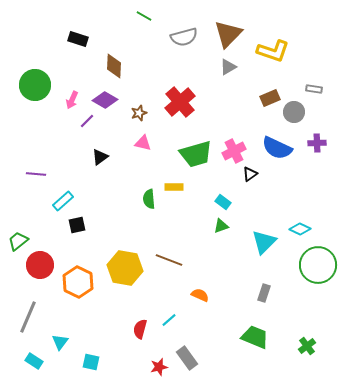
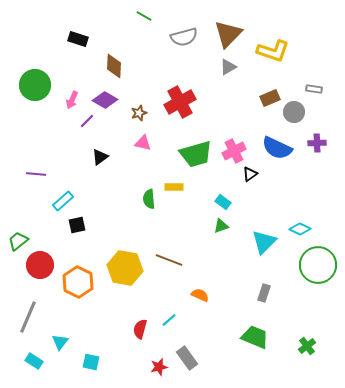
red cross at (180, 102): rotated 12 degrees clockwise
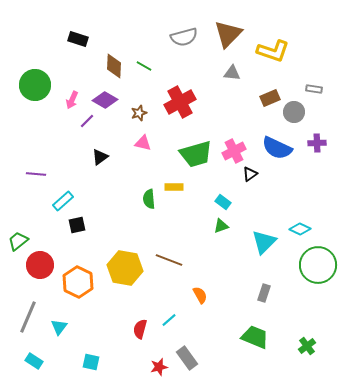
green line at (144, 16): moved 50 px down
gray triangle at (228, 67): moved 4 px right, 6 px down; rotated 36 degrees clockwise
orange semicircle at (200, 295): rotated 36 degrees clockwise
cyan triangle at (60, 342): moved 1 px left, 15 px up
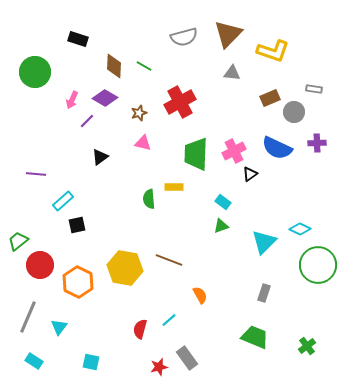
green circle at (35, 85): moved 13 px up
purple diamond at (105, 100): moved 2 px up
green trapezoid at (196, 154): rotated 108 degrees clockwise
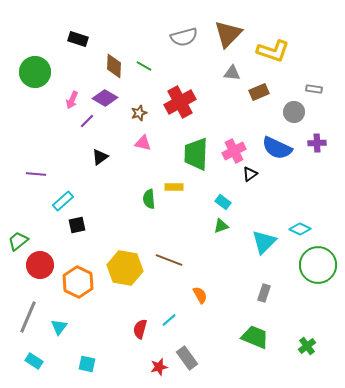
brown rectangle at (270, 98): moved 11 px left, 6 px up
cyan square at (91, 362): moved 4 px left, 2 px down
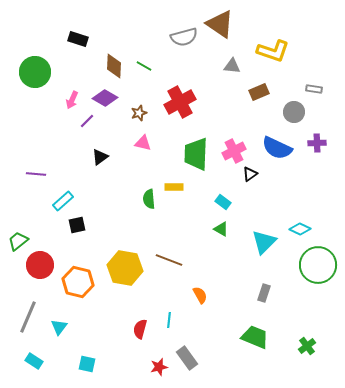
brown triangle at (228, 34): moved 8 px left, 10 px up; rotated 40 degrees counterclockwise
gray triangle at (232, 73): moved 7 px up
green triangle at (221, 226): moved 3 px down; rotated 49 degrees clockwise
orange hexagon at (78, 282): rotated 12 degrees counterclockwise
cyan line at (169, 320): rotated 42 degrees counterclockwise
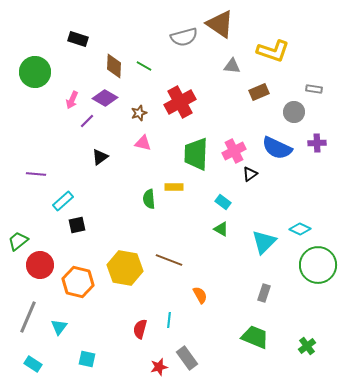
cyan rectangle at (34, 361): moved 1 px left, 3 px down
cyan square at (87, 364): moved 5 px up
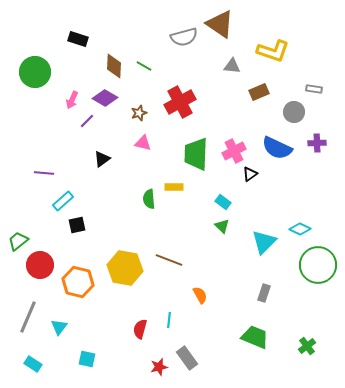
black triangle at (100, 157): moved 2 px right, 2 px down
purple line at (36, 174): moved 8 px right, 1 px up
green triangle at (221, 229): moved 1 px right, 3 px up; rotated 14 degrees clockwise
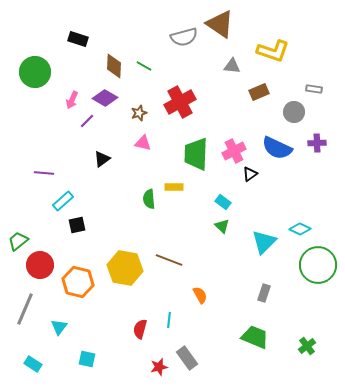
gray line at (28, 317): moved 3 px left, 8 px up
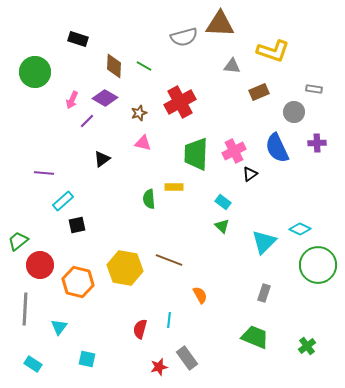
brown triangle at (220, 24): rotated 32 degrees counterclockwise
blue semicircle at (277, 148): rotated 40 degrees clockwise
gray line at (25, 309): rotated 20 degrees counterclockwise
